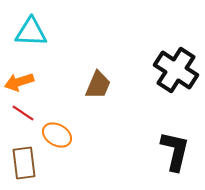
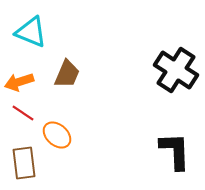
cyan triangle: rotated 20 degrees clockwise
brown trapezoid: moved 31 px left, 11 px up
orange ellipse: rotated 12 degrees clockwise
black L-shape: rotated 15 degrees counterclockwise
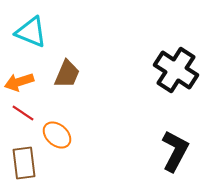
black L-shape: rotated 30 degrees clockwise
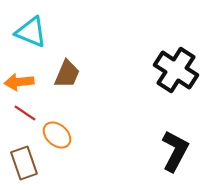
orange arrow: rotated 12 degrees clockwise
red line: moved 2 px right
brown rectangle: rotated 12 degrees counterclockwise
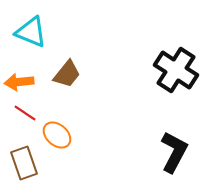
brown trapezoid: rotated 16 degrees clockwise
black L-shape: moved 1 px left, 1 px down
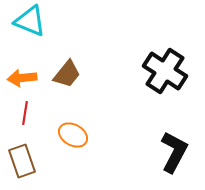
cyan triangle: moved 1 px left, 11 px up
black cross: moved 11 px left, 1 px down
orange arrow: moved 3 px right, 4 px up
red line: rotated 65 degrees clockwise
orange ellipse: moved 16 px right; rotated 12 degrees counterclockwise
brown rectangle: moved 2 px left, 2 px up
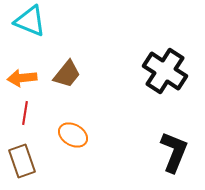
black L-shape: rotated 6 degrees counterclockwise
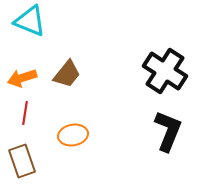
orange arrow: rotated 12 degrees counterclockwise
orange ellipse: rotated 40 degrees counterclockwise
black L-shape: moved 6 px left, 21 px up
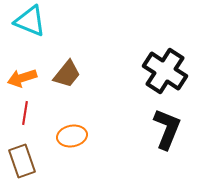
black L-shape: moved 1 px left, 2 px up
orange ellipse: moved 1 px left, 1 px down
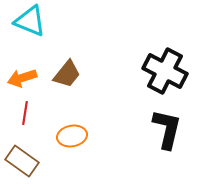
black cross: rotated 6 degrees counterclockwise
black L-shape: rotated 9 degrees counterclockwise
brown rectangle: rotated 36 degrees counterclockwise
